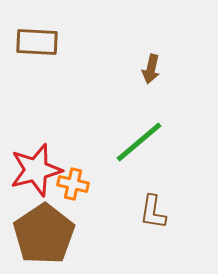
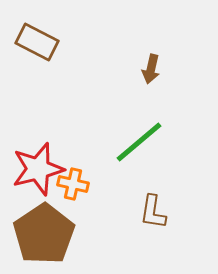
brown rectangle: rotated 24 degrees clockwise
red star: moved 2 px right, 1 px up
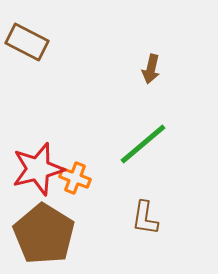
brown rectangle: moved 10 px left
green line: moved 4 px right, 2 px down
orange cross: moved 2 px right, 6 px up; rotated 8 degrees clockwise
brown L-shape: moved 8 px left, 6 px down
brown pentagon: rotated 6 degrees counterclockwise
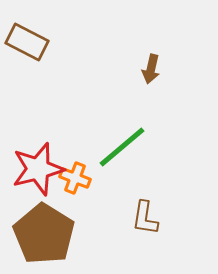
green line: moved 21 px left, 3 px down
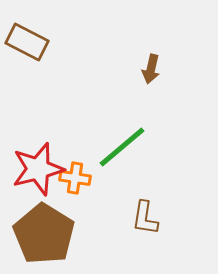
orange cross: rotated 12 degrees counterclockwise
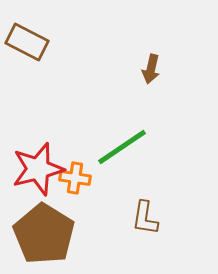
green line: rotated 6 degrees clockwise
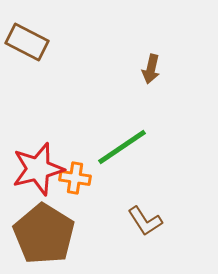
brown L-shape: moved 3 px down; rotated 42 degrees counterclockwise
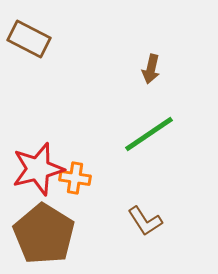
brown rectangle: moved 2 px right, 3 px up
green line: moved 27 px right, 13 px up
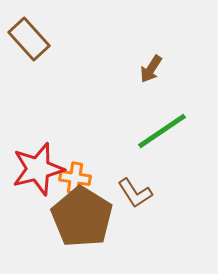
brown rectangle: rotated 21 degrees clockwise
brown arrow: rotated 20 degrees clockwise
green line: moved 13 px right, 3 px up
brown L-shape: moved 10 px left, 28 px up
brown pentagon: moved 38 px right, 17 px up
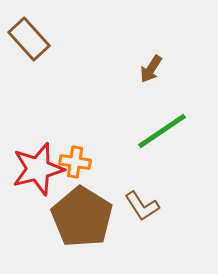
orange cross: moved 16 px up
brown L-shape: moved 7 px right, 13 px down
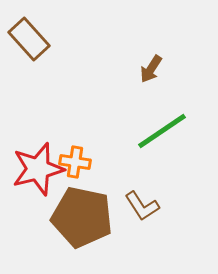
brown pentagon: rotated 20 degrees counterclockwise
